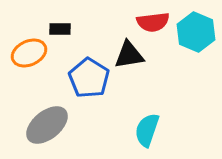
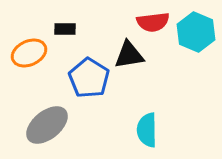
black rectangle: moved 5 px right
cyan semicircle: rotated 20 degrees counterclockwise
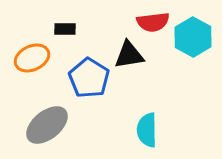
cyan hexagon: moved 3 px left, 5 px down; rotated 6 degrees clockwise
orange ellipse: moved 3 px right, 5 px down
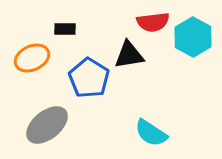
cyan semicircle: moved 4 px right, 3 px down; rotated 56 degrees counterclockwise
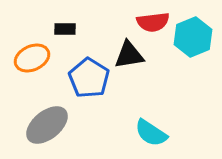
cyan hexagon: rotated 9 degrees clockwise
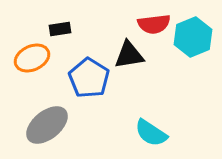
red semicircle: moved 1 px right, 2 px down
black rectangle: moved 5 px left; rotated 10 degrees counterclockwise
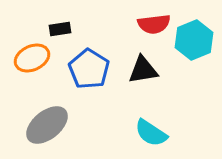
cyan hexagon: moved 1 px right, 3 px down
black triangle: moved 14 px right, 15 px down
blue pentagon: moved 9 px up
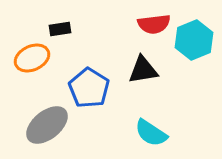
blue pentagon: moved 19 px down
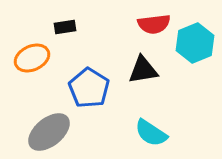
black rectangle: moved 5 px right, 2 px up
cyan hexagon: moved 1 px right, 3 px down
gray ellipse: moved 2 px right, 7 px down
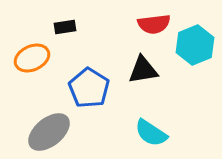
cyan hexagon: moved 2 px down
